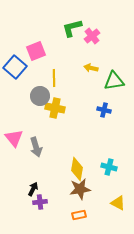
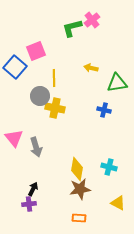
pink cross: moved 16 px up
green triangle: moved 3 px right, 2 px down
purple cross: moved 11 px left, 2 px down
orange rectangle: moved 3 px down; rotated 16 degrees clockwise
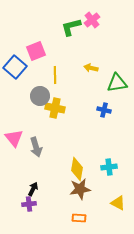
green L-shape: moved 1 px left, 1 px up
yellow line: moved 1 px right, 3 px up
cyan cross: rotated 21 degrees counterclockwise
